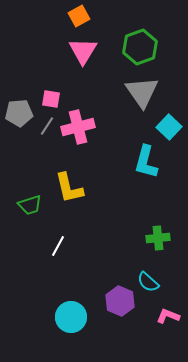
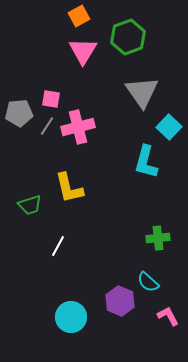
green hexagon: moved 12 px left, 10 px up
pink L-shape: rotated 40 degrees clockwise
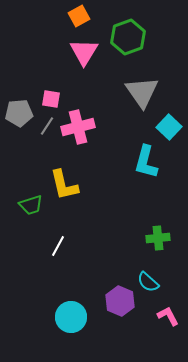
pink triangle: moved 1 px right, 1 px down
yellow L-shape: moved 5 px left, 3 px up
green trapezoid: moved 1 px right
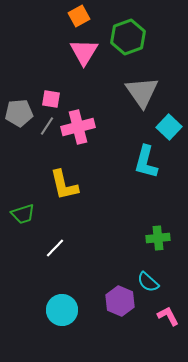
green trapezoid: moved 8 px left, 9 px down
white line: moved 3 px left, 2 px down; rotated 15 degrees clockwise
cyan circle: moved 9 px left, 7 px up
